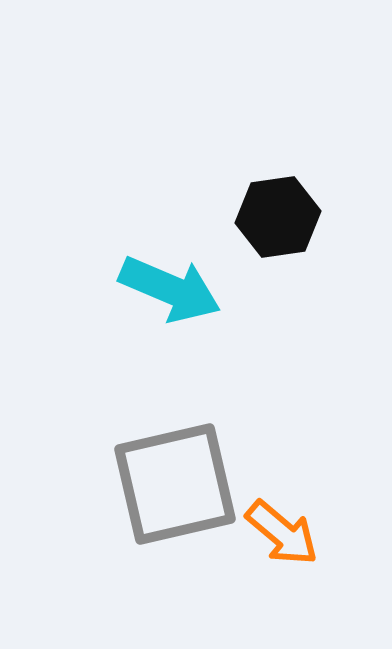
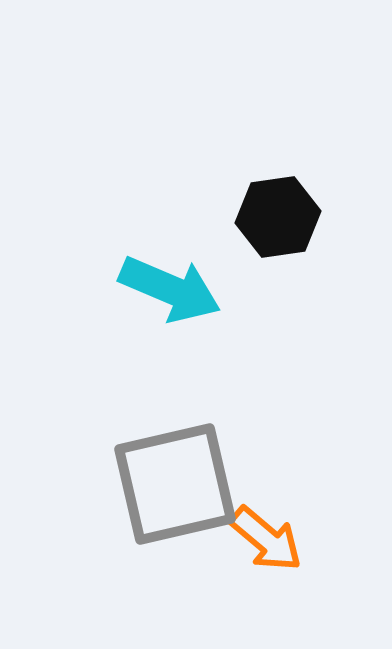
orange arrow: moved 16 px left, 6 px down
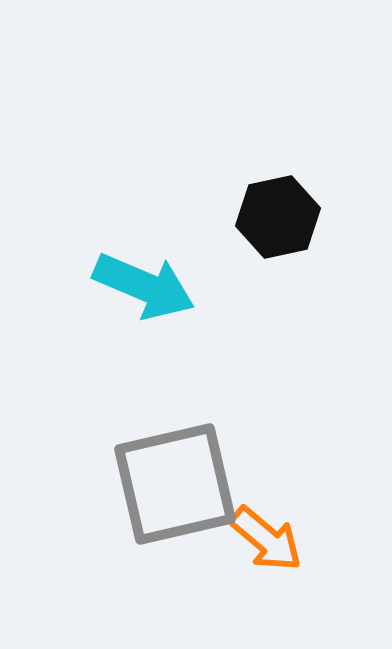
black hexagon: rotated 4 degrees counterclockwise
cyan arrow: moved 26 px left, 3 px up
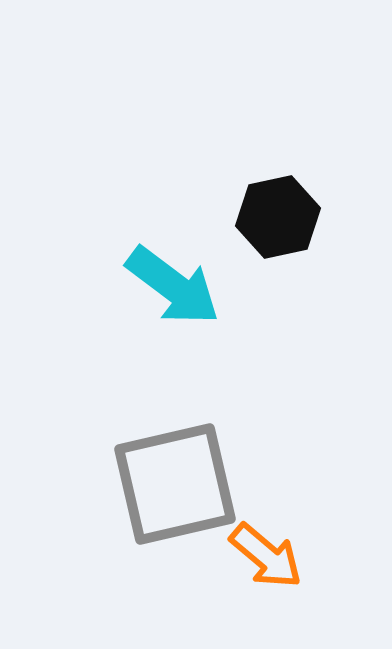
cyan arrow: moved 29 px right; rotated 14 degrees clockwise
orange arrow: moved 17 px down
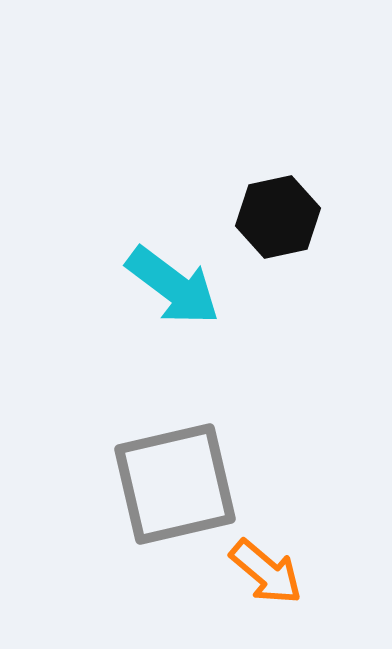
orange arrow: moved 16 px down
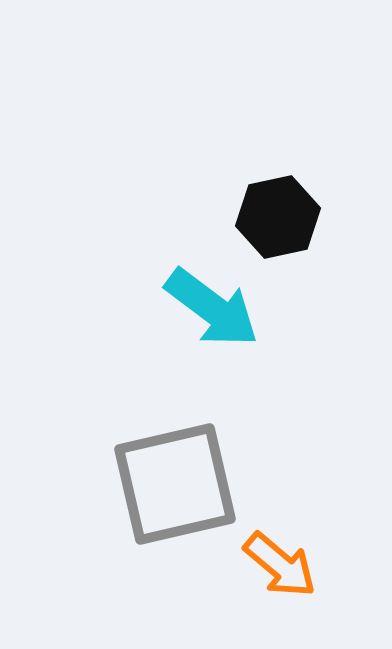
cyan arrow: moved 39 px right, 22 px down
orange arrow: moved 14 px right, 7 px up
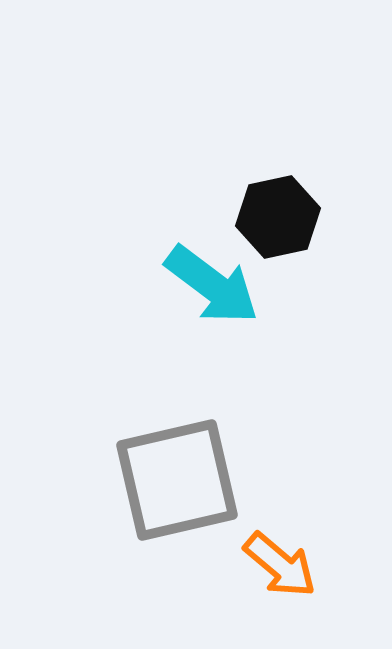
cyan arrow: moved 23 px up
gray square: moved 2 px right, 4 px up
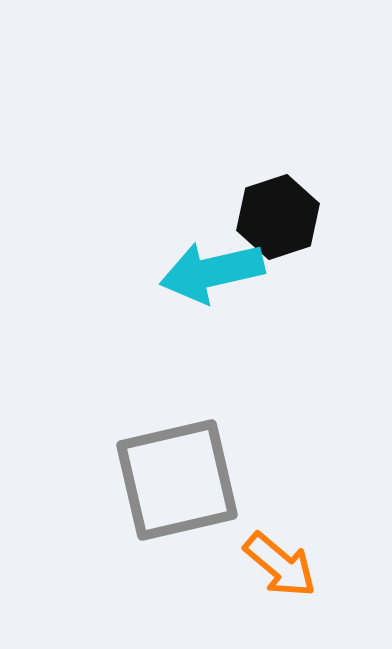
black hexagon: rotated 6 degrees counterclockwise
cyan arrow: moved 13 px up; rotated 130 degrees clockwise
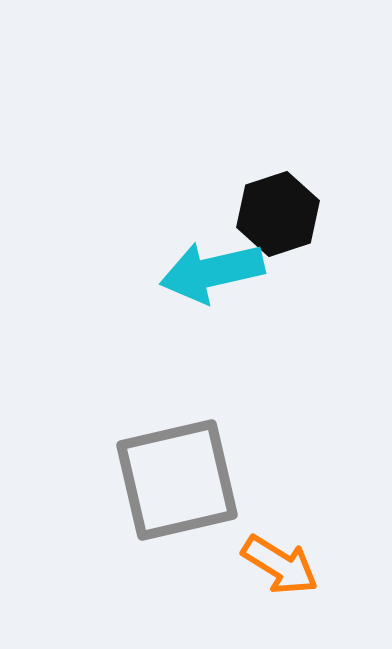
black hexagon: moved 3 px up
orange arrow: rotated 8 degrees counterclockwise
